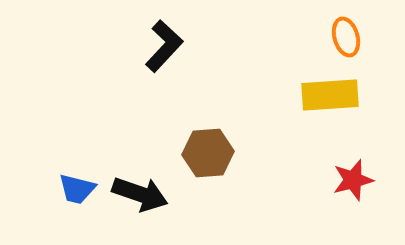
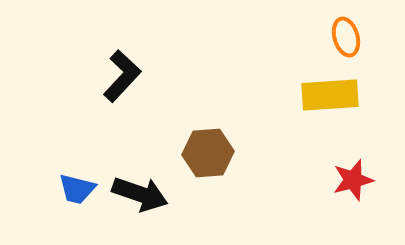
black L-shape: moved 42 px left, 30 px down
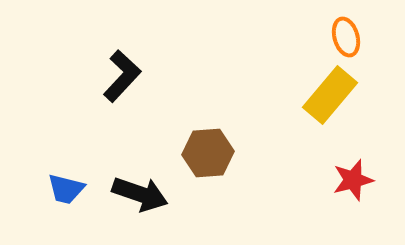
yellow rectangle: rotated 46 degrees counterclockwise
blue trapezoid: moved 11 px left
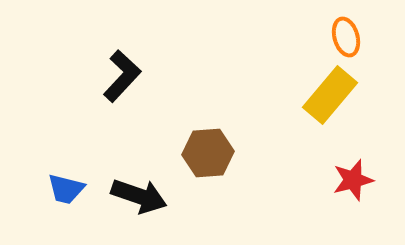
black arrow: moved 1 px left, 2 px down
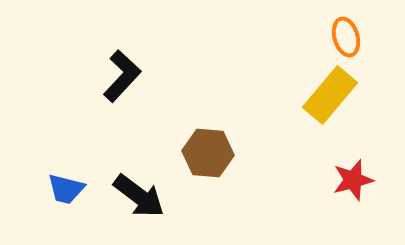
brown hexagon: rotated 9 degrees clockwise
black arrow: rotated 18 degrees clockwise
